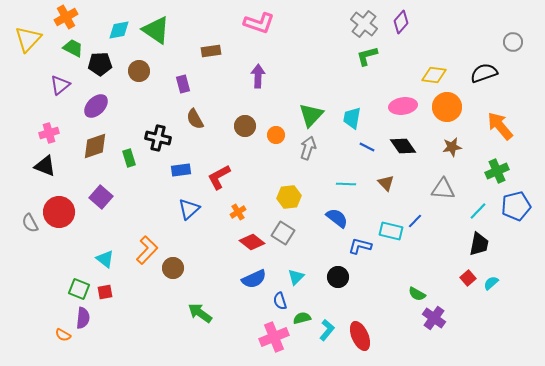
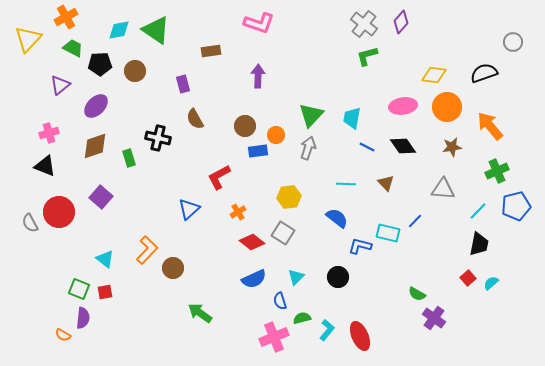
brown circle at (139, 71): moved 4 px left
orange arrow at (500, 126): moved 10 px left
blue rectangle at (181, 170): moved 77 px right, 19 px up
cyan rectangle at (391, 231): moved 3 px left, 2 px down
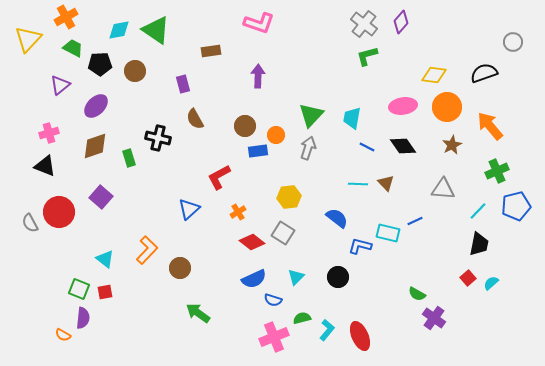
brown star at (452, 147): moved 2 px up; rotated 18 degrees counterclockwise
cyan line at (346, 184): moved 12 px right
blue line at (415, 221): rotated 21 degrees clockwise
brown circle at (173, 268): moved 7 px right
blue semicircle at (280, 301): moved 7 px left, 1 px up; rotated 54 degrees counterclockwise
green arrow at (200, 313): moved 2 px left
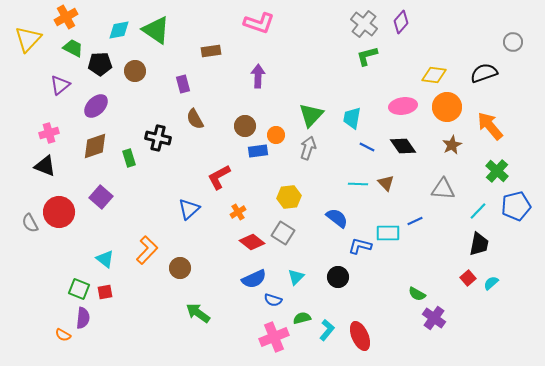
green cross at (497, 171): rotated 25 degrees counterclockwise
cyan rectangle at (388, 233): rotated 15 degrees counterclockwise
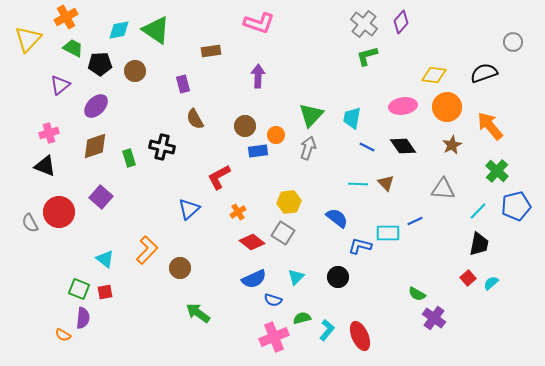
black cross at (158, 138): moved 4 px right, 9 px down
yellow hexagon at (289, 197): moved 5 px down
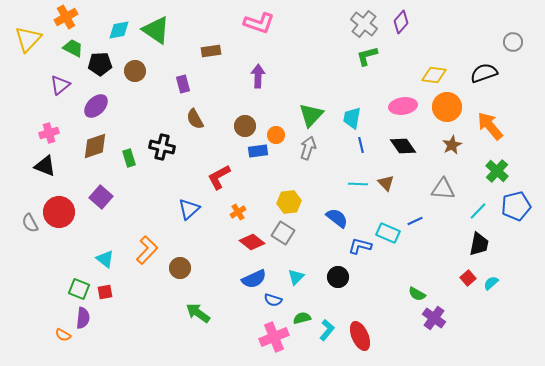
blue line at (367, 147): moved 6 px left, 2 px up; rotated 49 degrees clockwise
cyan rectangle at (388, 233): rotated 25 degrees clockwise
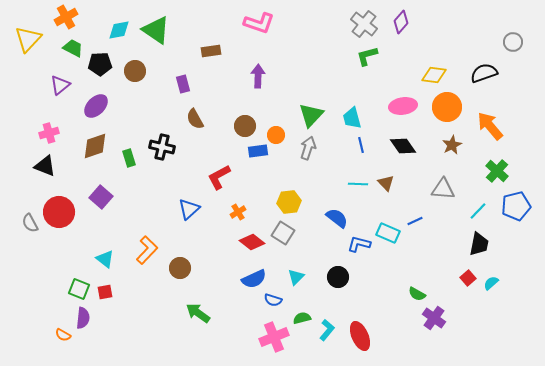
cyan trapezoid at (352, 118): rotated 25 degrees counterclockwise
blue L-shape at (360, 246): moved 1 px left, 2 px up
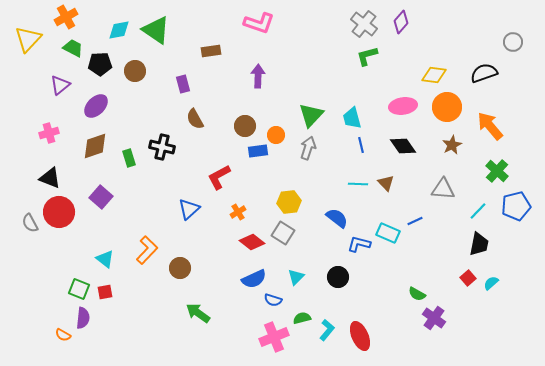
black triangle at (45, 166): moved 5 px right, 12 px down
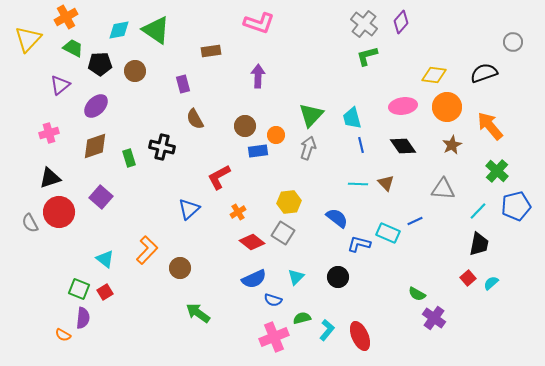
black triangle at (50, 178): rotated 40 degrees counterclockwise
red square at (105, 292): rotated 21 degrees counterclockwise
